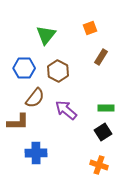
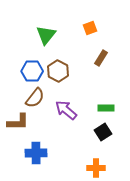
brown rectangle: moved 1 px down
blue hexagon: moved 8 px right, 3 px down
orange cross: moved 3 px left, 3 px down; rotated 18 degrees counterclockwise
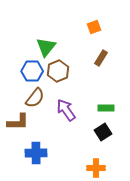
orange square: moved 4 px right, 1 px up
green triangle: moved 12 px down
brown hexagon: rotated 10 degrees clockwise
purple arrow: rotated 15 degrees clockwise
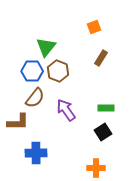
brown hexagon: rotated 15 degrees counterclockwise
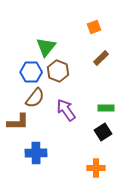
brown rectangle: rotated 14 degrees clockwise
blue hexagon: moved 1 px left, 1 px down
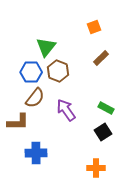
green rectangle: rotated 28 degrees clockwise
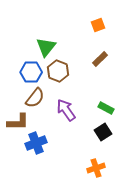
orange square: moved 4 px right, 2 px up
brown rectangle: moved 1 px left, 1 px down
blue cross: moved 10 px up; rotated 20 degrees counterclockwise
orange cross: rotated 18 degrees counterclockwise
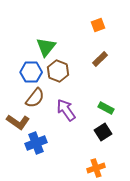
brown L-shape: rotated 35 degrees clockwise
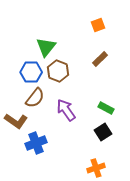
brown L-shape: moved 2 px left, 1 px up
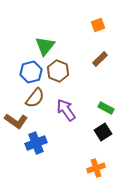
green triangle: moved 1 px left, 1 px up
blue hexagon: rotated 15 degrees counterclockwise
